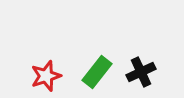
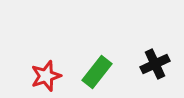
black cross: moved 14 px right, 8 px up
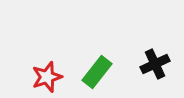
red star: moved 1 px right, 1 px down
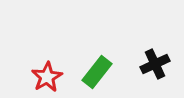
red star: rotated 12 degrees counterclockwise
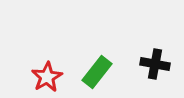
black cross: rotated 36 degrees clockwise
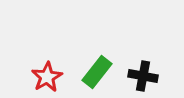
black cross: moved 12 px left, 12 px down
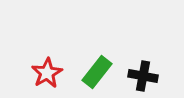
red star: moved 4 px up
